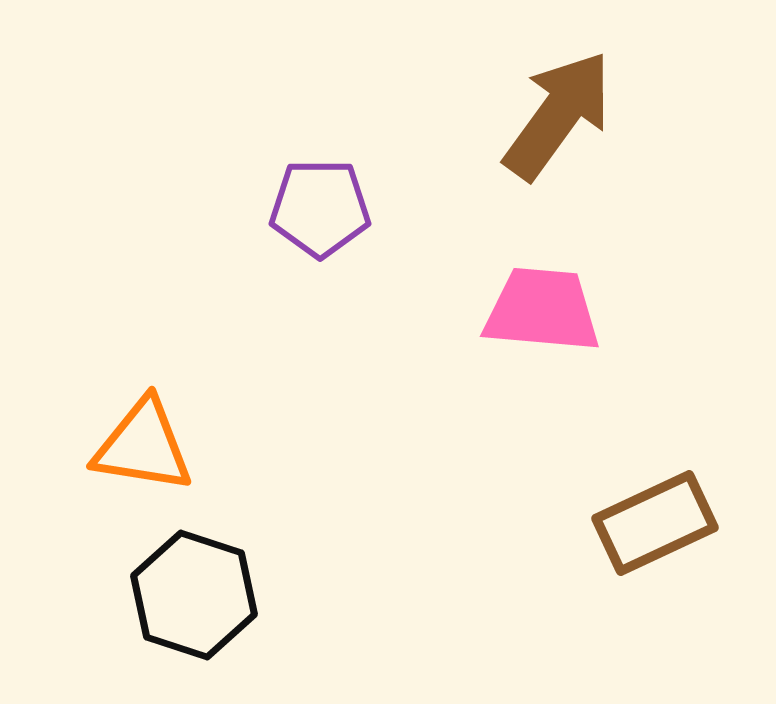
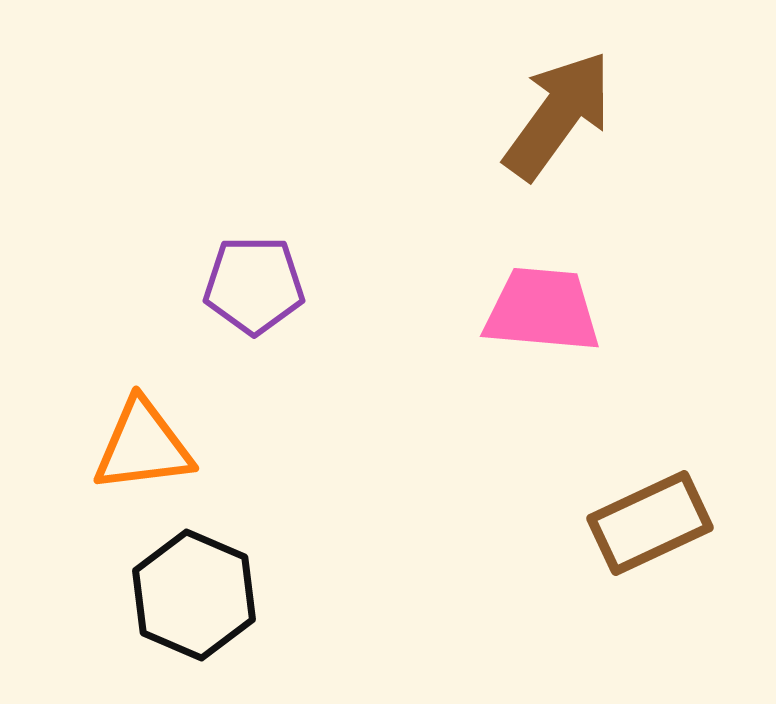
purple pentagon: moved 66 px left, 77 px down
orange triangle: rotated 16 degrees counterclockwise
brown rectangle: moved 5 px left
black hexagon: rotated 5 degrees clockwise
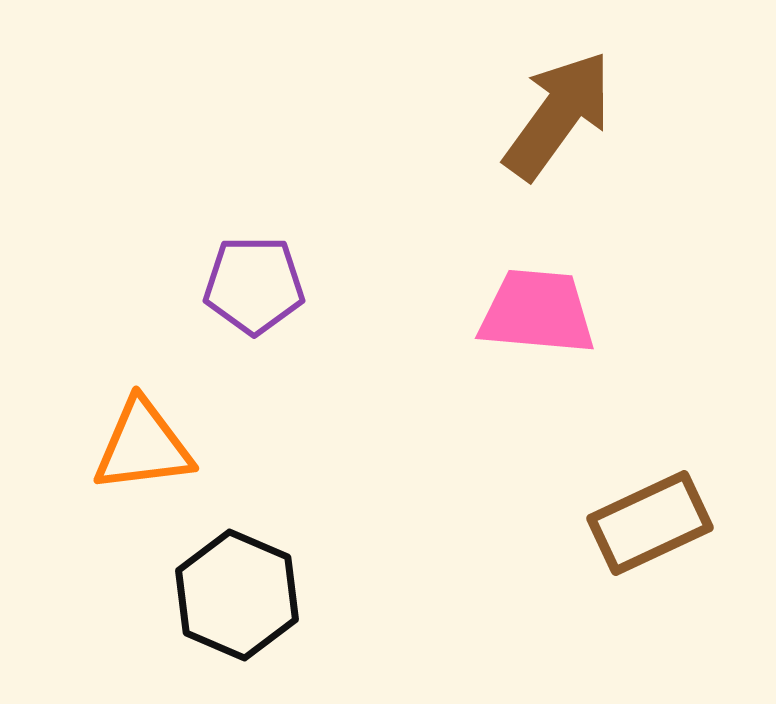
pink trapezoid: moved 5 px left, 2 px down
black hexagon: moved 43 px right
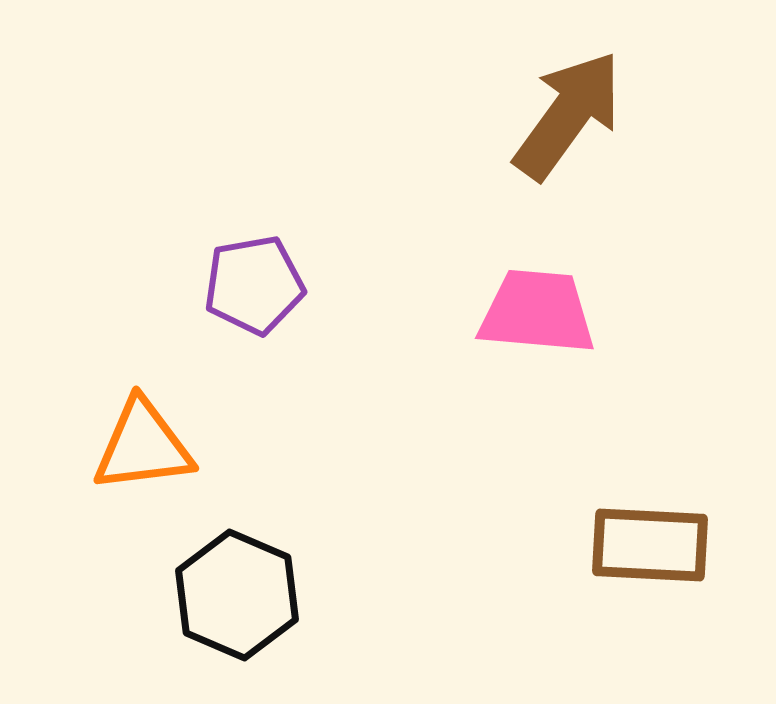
brown arrow: moved 10 px right
purple pentagon: rotated 10 degrees counterclockwise
brown rectangle: moved 22 px down; rotated 28 degrees clockwise
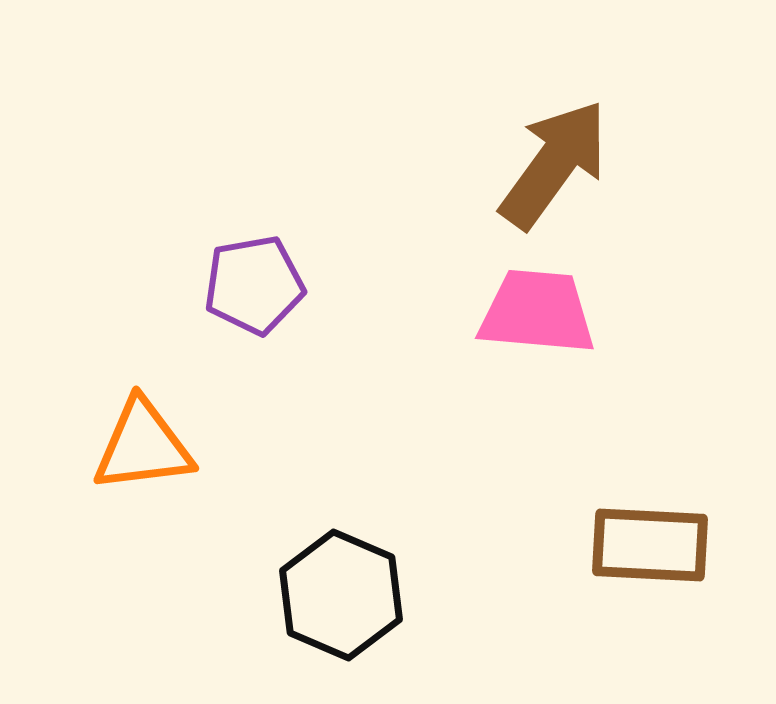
brown arrow: moved 14 px left, 49 px down
black hexagon: moved 104 px right
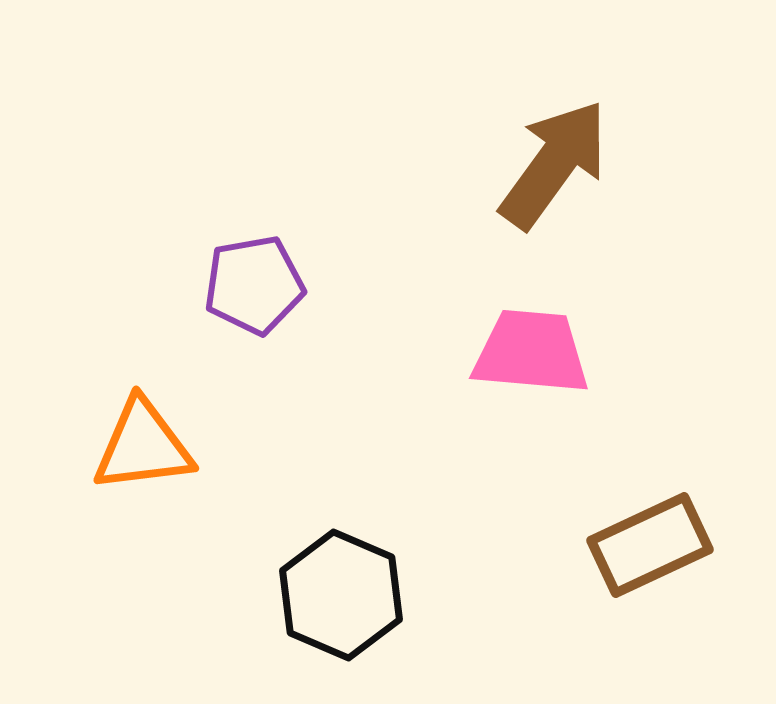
pink trapezoid: moved 6 px left, 40 px down
brown rectangle: rotated 28 degrees counterclockwise
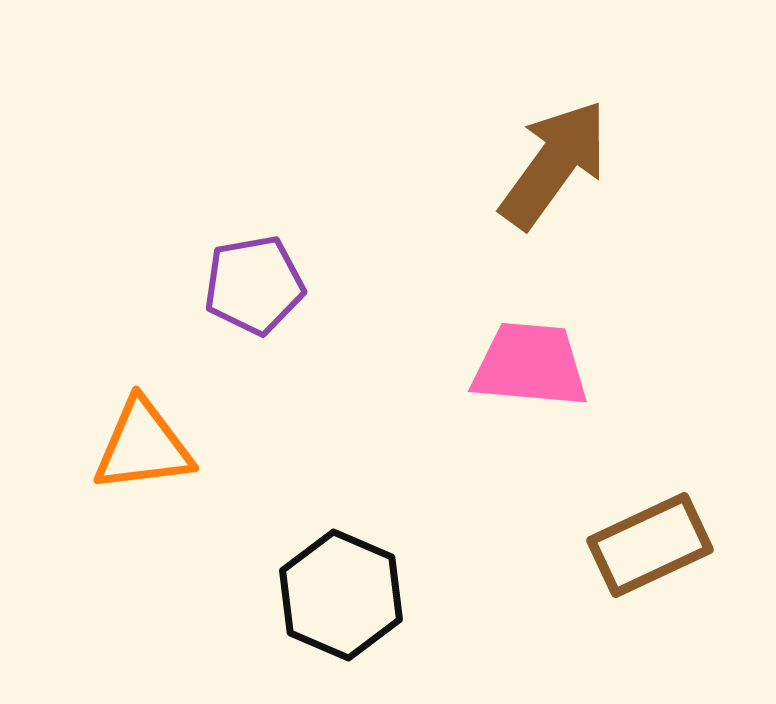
pink trapezoid: moved 1 px left, 13 px down
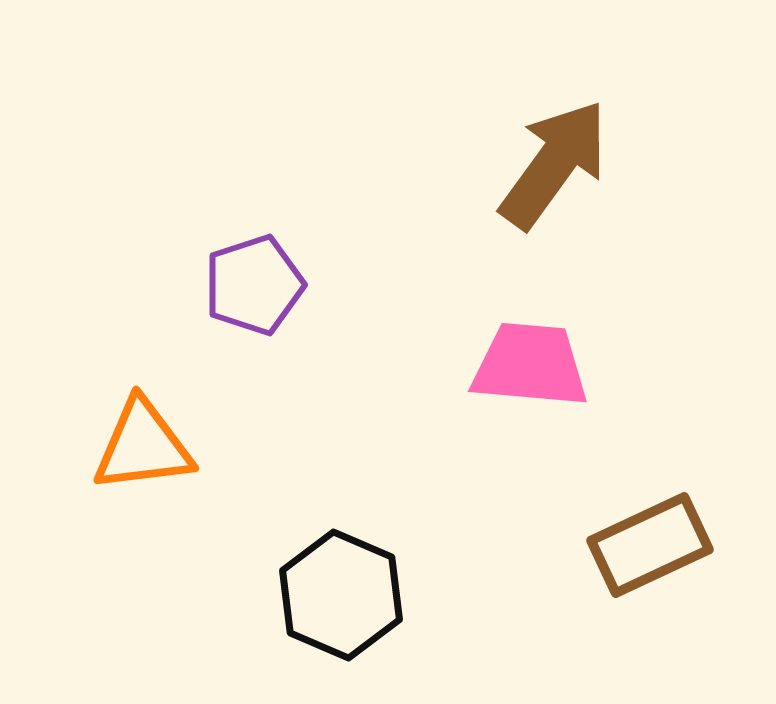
purple pentagon: rotated 8 degrees counterclockwise
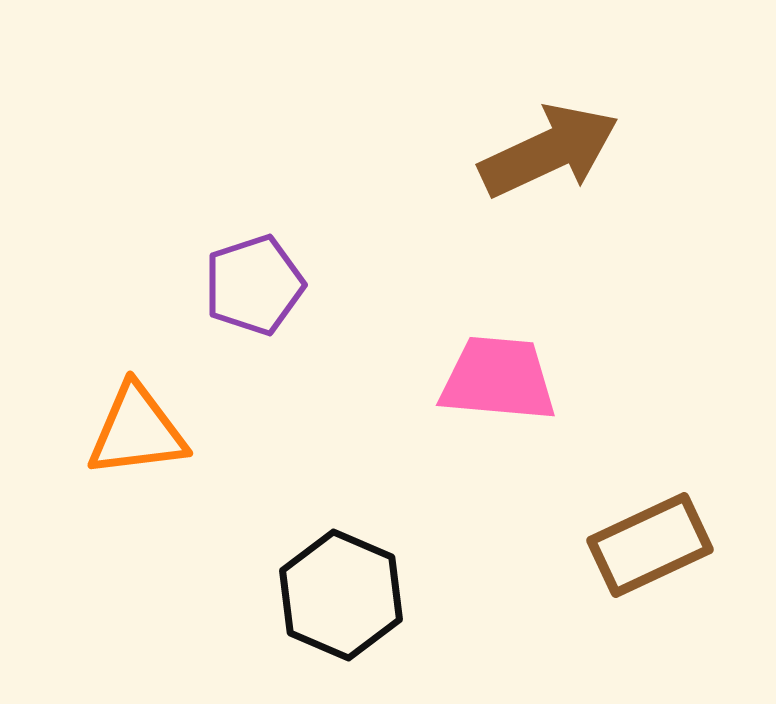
brown arrow: moved 5 px left, 13 px up; rotated 29 degrees clockwise
pink trapezoid: moved 32 px left, 14 px down
orange triangle: moved 6 px left, 15 px up
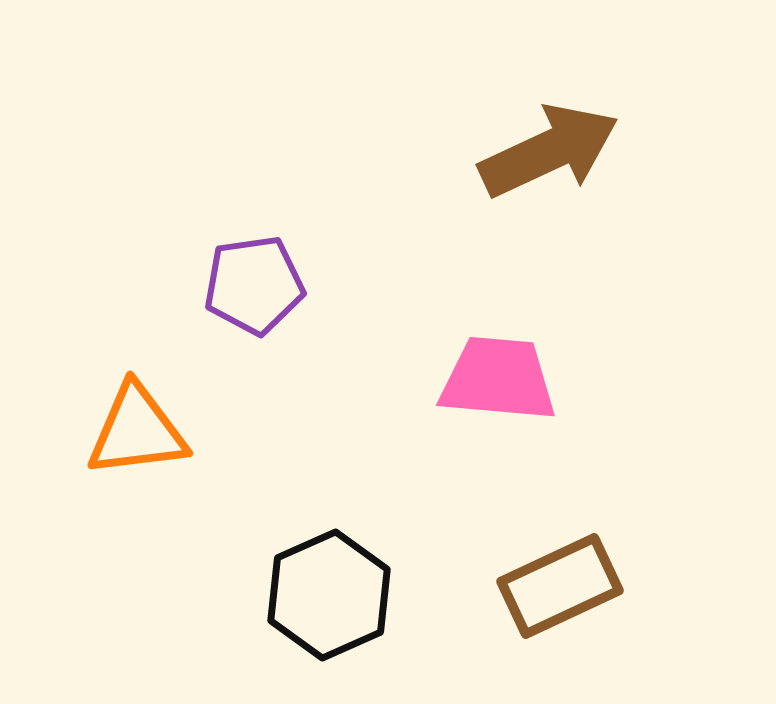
purple pentagon: rotated 10 degrees clockwise
brown rectangle: moved 90 px left, 41 px down
black hexagon: moved 12 px left; rotated 13 degrees clockwise
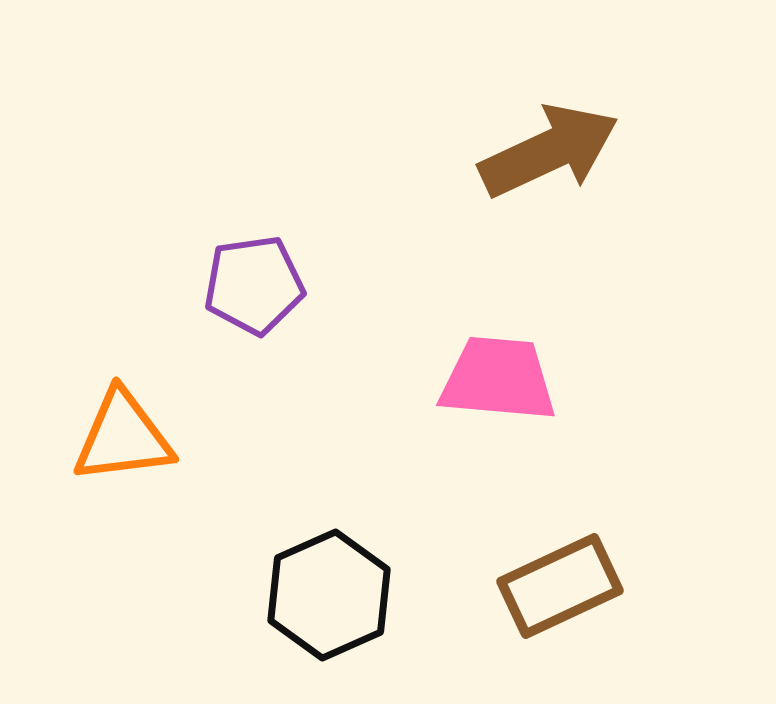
orange triangle: moved 14 px left, 6 px down
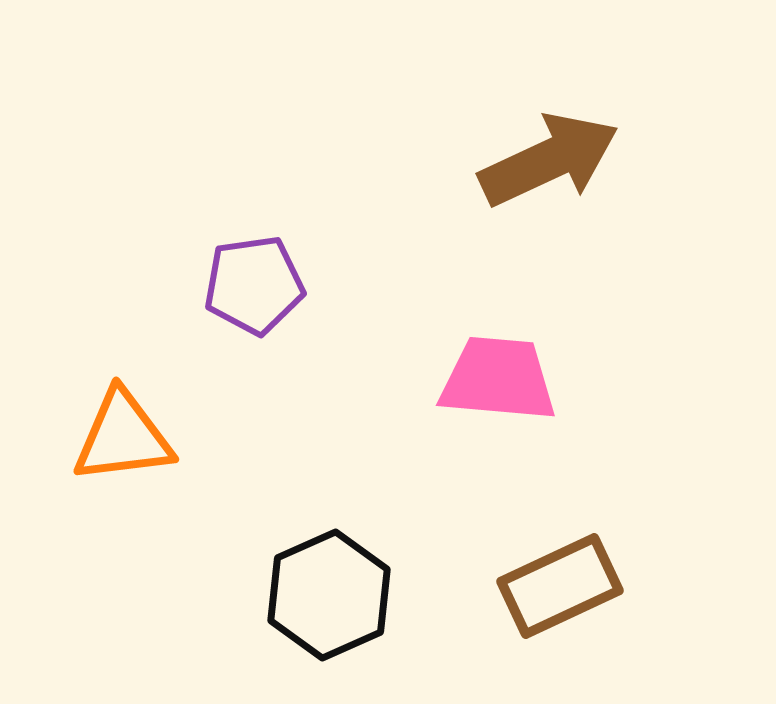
brown arrow: moved 9 px down
